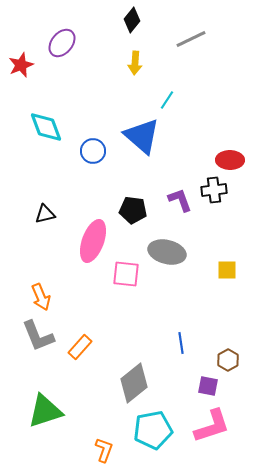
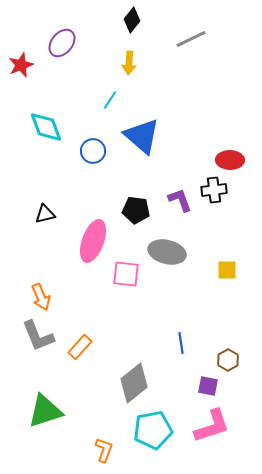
yellow arrow: moved 6 px left
cyan line: moved 57 px left
black pentagon: moved 3 px right
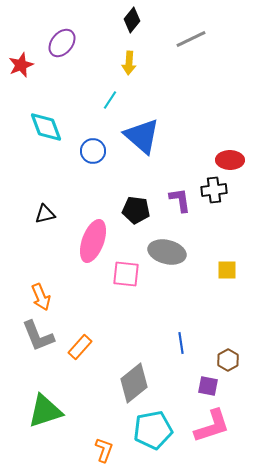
purple L-shape: rotated 12 degrees clockwise
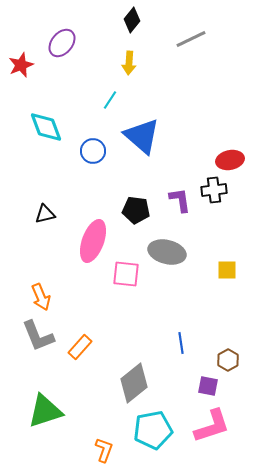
red ellipse: rotated 12 degrees counterclockwise
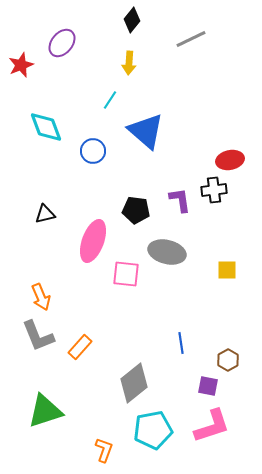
blue triangle: moved 4 px right, 5 px up
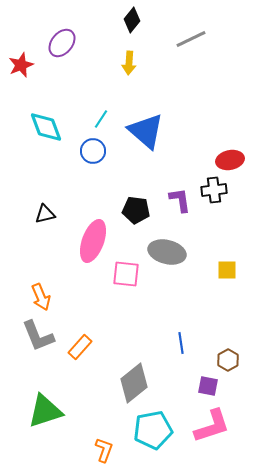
cyan line: moved 9 px left, 19 px down
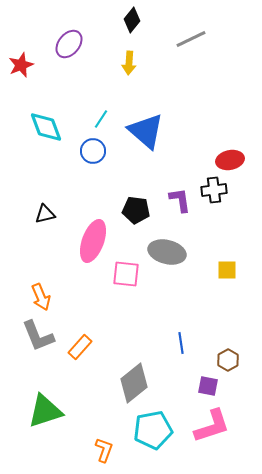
purple ellipse: moved 7 px right, 1 px down
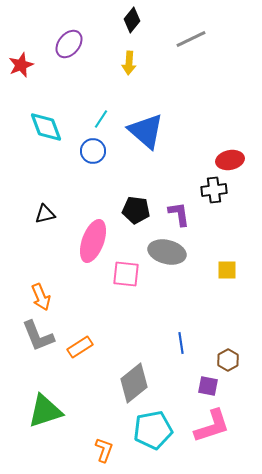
purple L-shape: moved 1 px left, 14 px down
orange rectangle: rotated 15 degrees clockwise
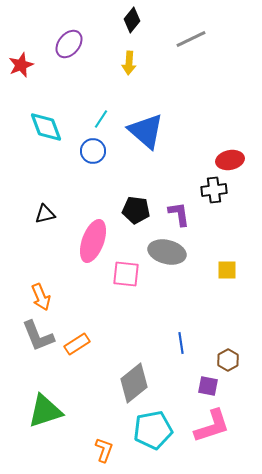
orange rectangle: moved 3 px left, 3 px up
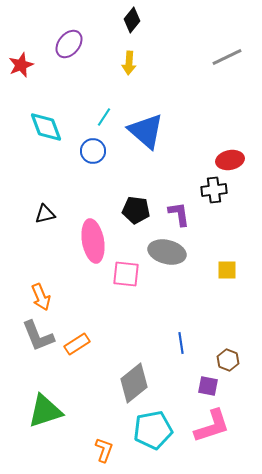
gray line: moved 36 px right, 18 px down
cyan line: moved 3 px right, 2 px up
pink ellipse: rotated 30 degrees counterclockwise
brown hexagon: rotated 10 degrees counterclockwise
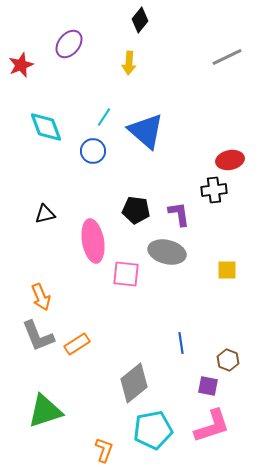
black diamond: moved 8 px right
